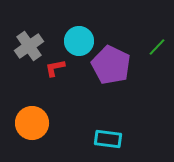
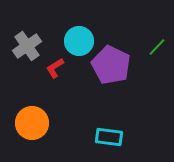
gray cross: moved 2 px left
red L-shape: rotated 20 degrees counterclockwise
cyan rectangle: moved 1 px right, 2 px up
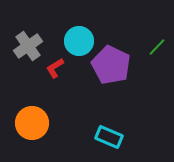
gray cross: moved 1 px right
cyan rectangle: rotated 16 degrees clockwise
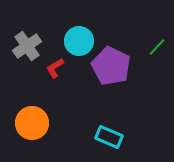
gray cross: moved 1 px left
purple pentagon: moved 1 px down
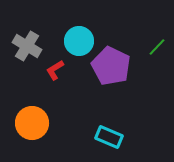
gray cross: rotated 24 degrees counterclockwise
red L-shape: moved 2 px down
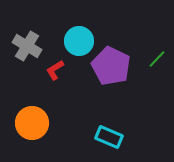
green line: moved 12 px down
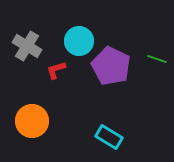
green line: rotated 66 degrees clockwise
red L-shape: moved 1 px right; rotated 15 degrees clockwise
orange circle: moved 2 px up
cyan rectangle: rotated 8 degrees clockwise
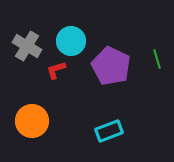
cyan circle: moved 8 px left
green line: rotated 54 degrees clockwise
cyan rectangle: moved 6 px up; rotated 52 degrees counterclockwise
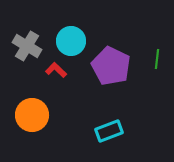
green line: rotated 24 degrees clockwise
red L-shape: rotated 60 degrees clockwise
orange circle: moved 6 px up
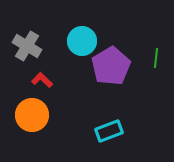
cyan circle: moved 11 px right
green line: moved 1 px left, 1 px up
purple pentagon: rotated 15 degrees clockwise
red L-shape: moved 14 px left, 10 px down
